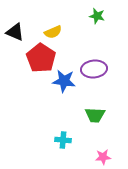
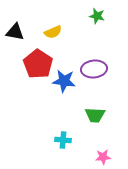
black triangle: rotated 12 degrees counterclockwise
red pentagon: moved 3 px left, 6 px down
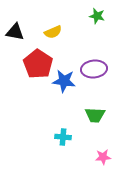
cyan cross: moved 3 px up
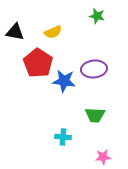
red pentagon: moved 1 px up
